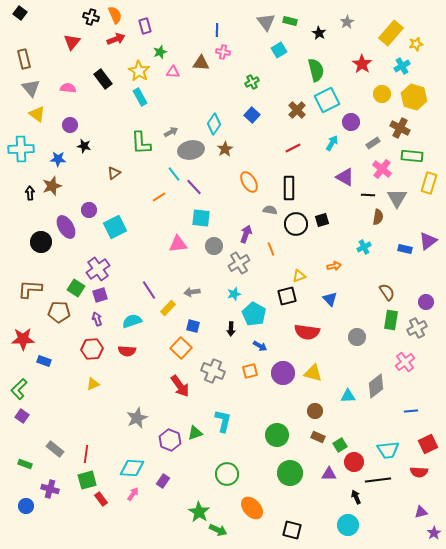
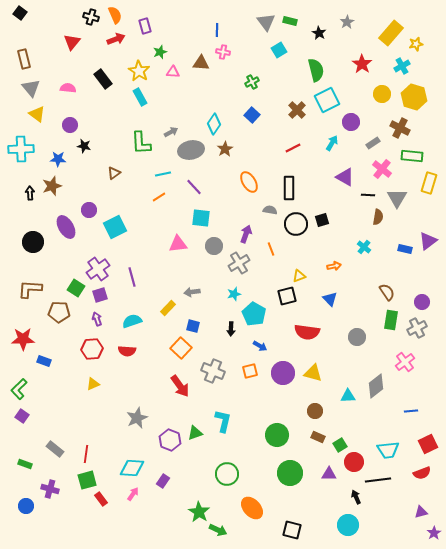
cyan line at (174, 174): moved 11 px left; rotated 63 degrees counterclockwise
black circle at (41, 242): moved 8 px left
cyan cross at (364, 247): rotated 24 degrees counterclockwise
purple line at (149, 290): moved 17 px left, 13 px up; rotated 18 degrees clockwise
purple circle at (426, 302): moved 4 px left
red semicircle at (419, 472): moved 3 px right, 1 px down; rotated 24 degrees counterclockwise
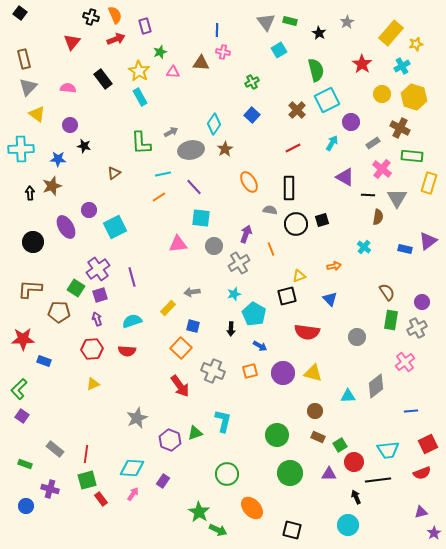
gray triangle at (31, 88): moved 3 px left, 1 px up; rotated 24 degrees clockwise
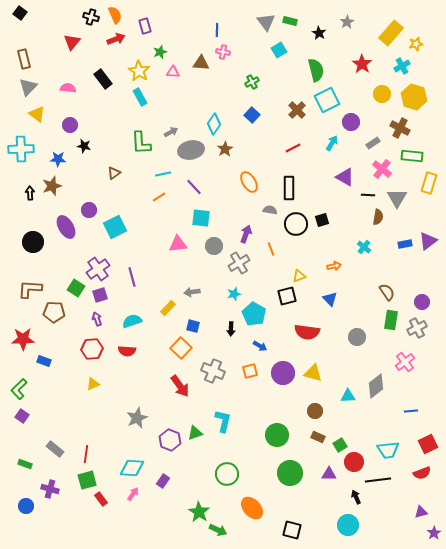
blue rectangle at (405, 249): moved 5 px up; rotated 24 degrees counterclockwise
brown pentagon at (59, 312): moved 5 px left
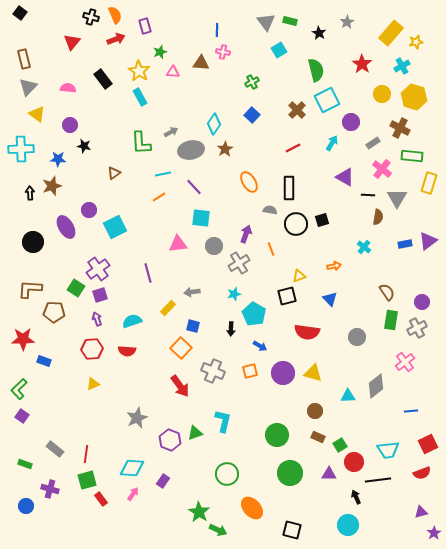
yellow star at (416, 44): moved 2 px up
purple line at (132, 277): moved 16 px right, 4 px up
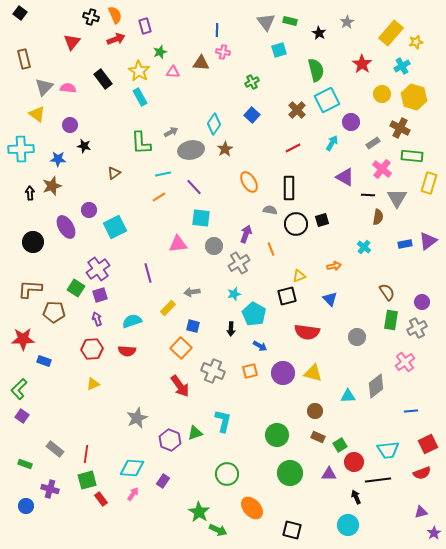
cyan square at (279, 50): rotated 14 degrees clockwise
gray triangle at (28, 87): moved 16 px right
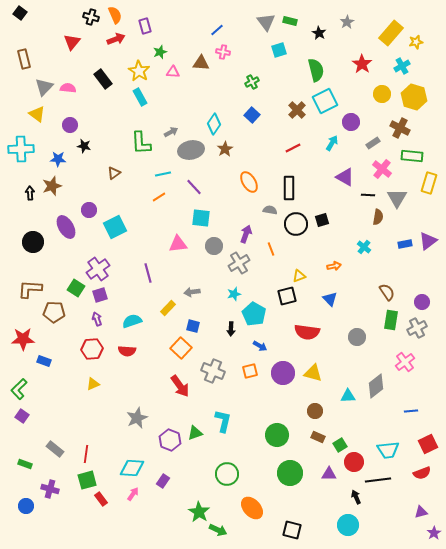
blue line at (217, 30): rotated 48 degrees clockwise
cyan square at (327, 100): moved 2 px left, 1 px down
